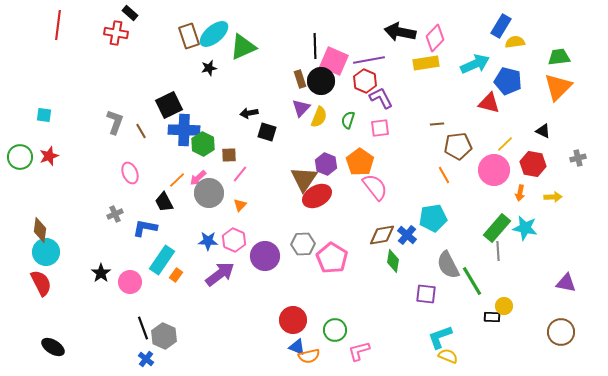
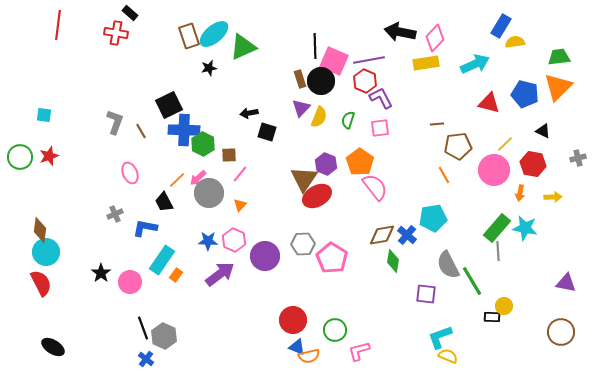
blue pentagon at (508, 81): moved 17 px right, 13 px down
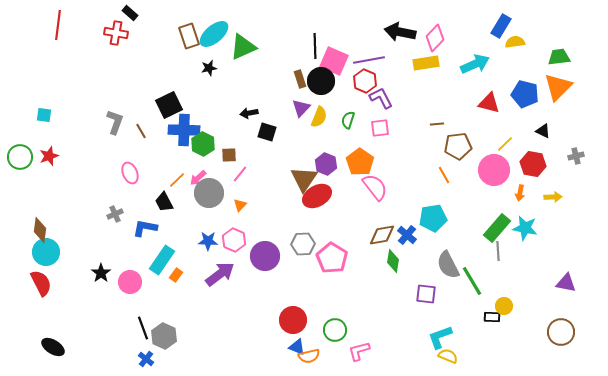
gray cross at (578, 158): moved 2 px left, 2 px up
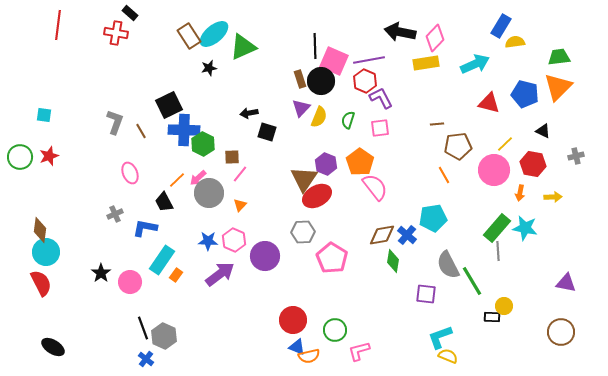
brown rectangle at (189, 36): rotated 15 degrees counterclockwise
brown square at (229, 155): moved 3 px right, 2 px down
gray hexagon at (303, 244): moved 12 px up
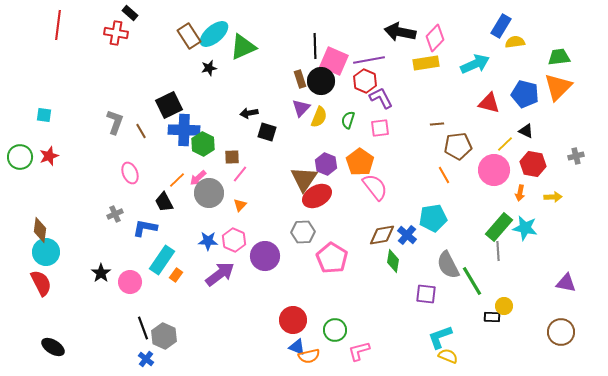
black triangle at (543, 131): moved 17 px left
green rectangle at (497, 228): moved 2 px right, 1 px up
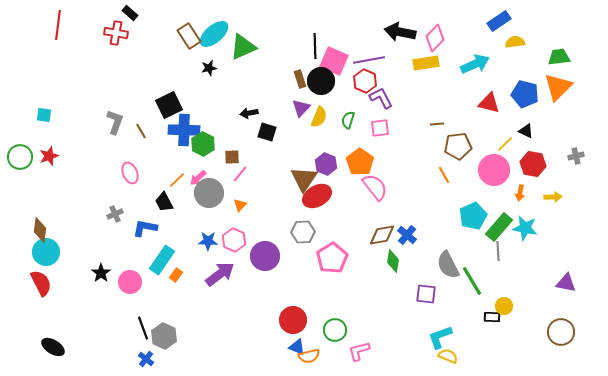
blue rectangle at (501, 26): moved 2 px left, 5 px up; rotated 25 degrees clockwise
cyan pentagon at (433, 218): moved 40 px right, 2 px up; rotated 16 degrees counterclockwise
pink pentagon at (332, 258): rotated 8 degrees clockwise
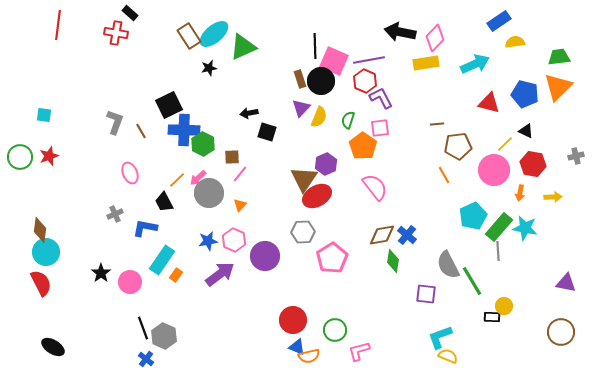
orange pentagon at (360, 162): moved 3 px right, 16 px up
purple hexagon at (326, 164): rotated 15 degrees clockwise
blue star at (208, 241): rotated 12 degrees counterclockwise
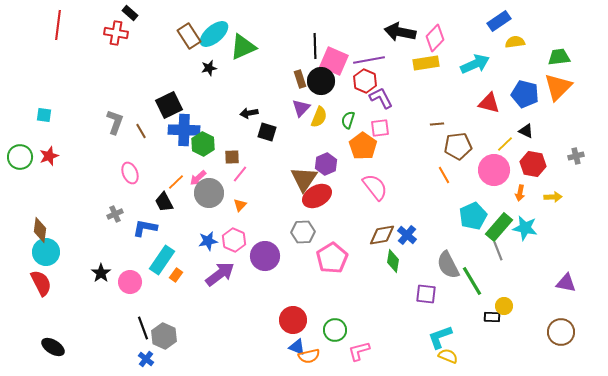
orange line at (177, 180): moved 1 px left, 2 px down
gray line at (498, 251): rotated 18 degrees counterclockwise
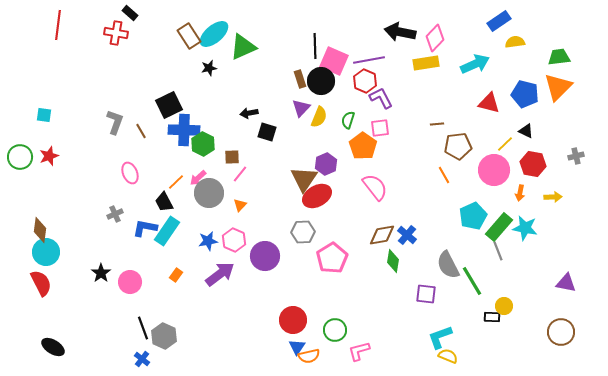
cyan rectangle at (162, 260): moved 5 px right, 29 px up
blue triangle at (297, 347): rotated 42 degrees clockwise
blue cross at (146, 359): moved 4 px left
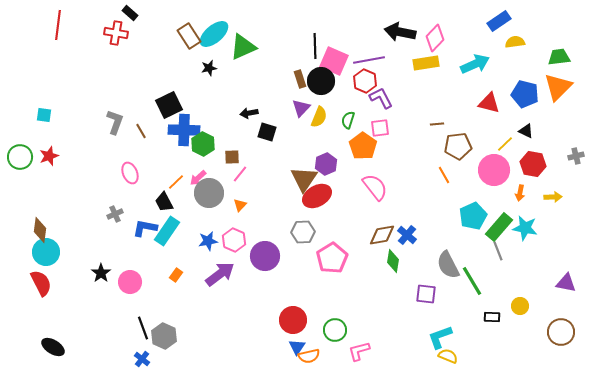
yellow circle at (504, 306): moved 16 px right
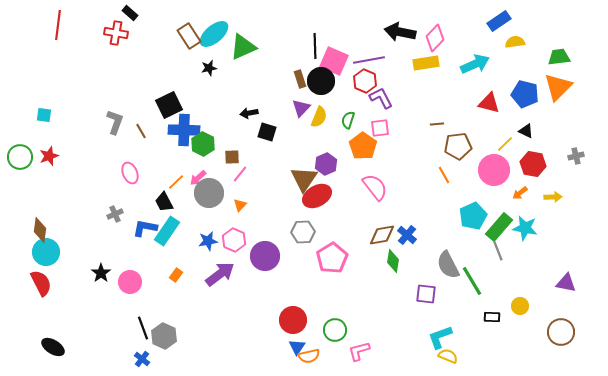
orange arrow at (520, 193): rotated 42 degrees clockwise
